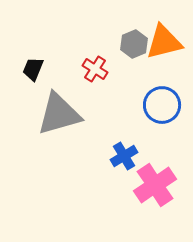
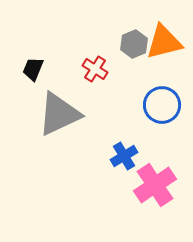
gray triangle: rotated 9 degrees counterclockwise
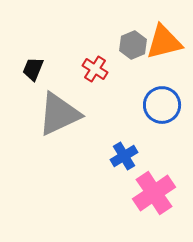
gray hexagon: moved 1 px left, 1 px down
pink cross: moved 1 px left, 8 px down
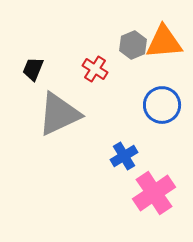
orange triangle: rotated 9 degrees clockwise
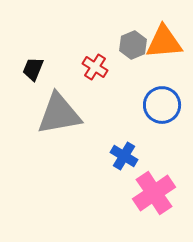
red cross: moved 2 px up
gray triangle: rotated 15 degrees clockwise
blue cross: rotated 28 degrees counterclockwise
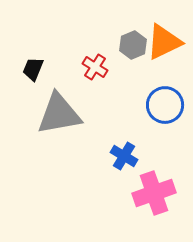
orange triangle: rotated 21 degrees counterclockwise
blue circle: moved 3 px right
pink cross: rotated 15 degrees clockwise
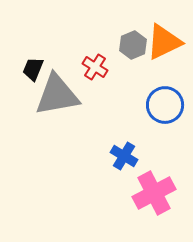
gray triangle: moved 2 px left, 19 px up
pink cross: rotated 9 degrees counterclockwise
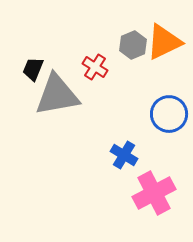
blue circle: moved 4 px right, 9 px down
blue cross: moved 1 px up
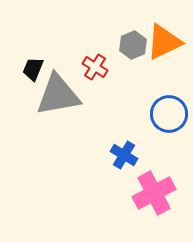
gray triangle: moved 1 px right
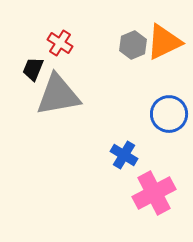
red cross: moved 35 px left, 24 px up
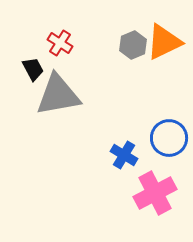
black trapezoid: rotated 130 degrees clockwise
blue circle: moved 24 px down
pink cross: moved 1 px right
